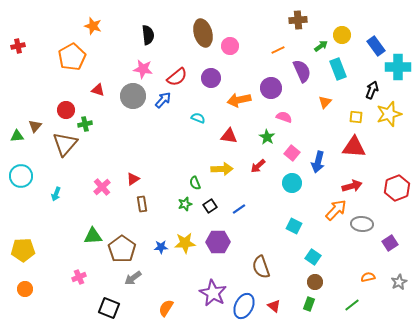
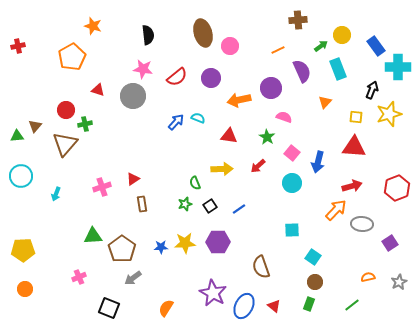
blue arrow at (163, 100): moved 13 px right, 22 px down
pink cross at (102, 187): rotated 24 degrees clockwise
cyan square at (294, 226): moved 2 px left, 4 px down; rotated 28 degrees counterclockwise
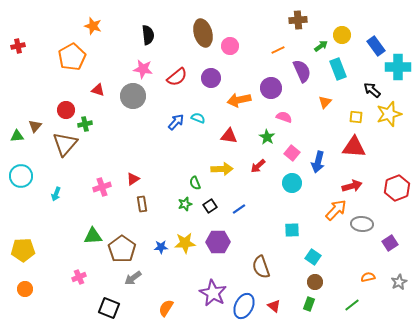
black arrow at (372, 90): rotated 72 degrees counterclockwise
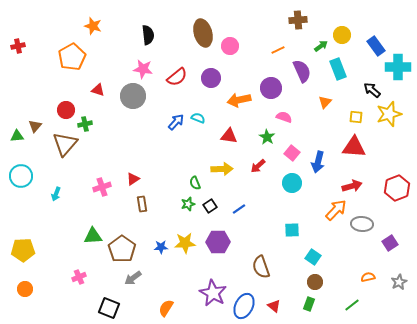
green star at (185, 204): moved 3 px right
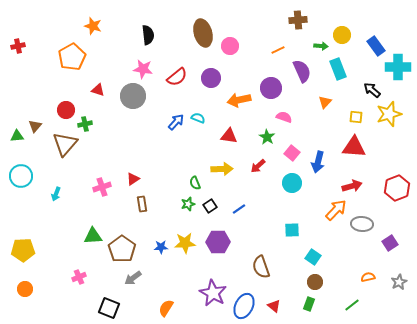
green arrow at (321, 46): rotated 40 degrees clockwise
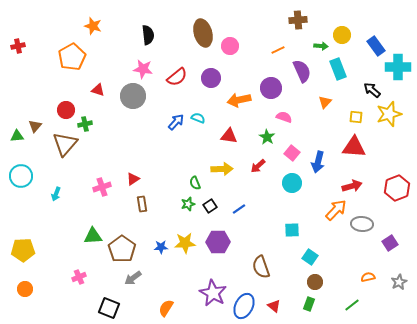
cyan square at (313, 257): moved 3 px left
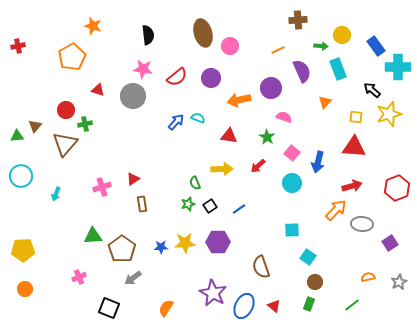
cyan square at (310, 257): moved 2 px left
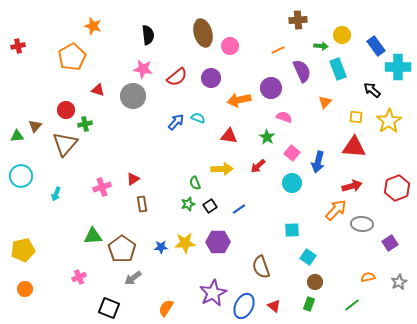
yellow star at (389, 114): moved 7 px down; rotated 15 degrees counterclockwise
yellow pentagon at (23, 250): rotated 10 degrees counterclockwise
purple star at (213, 293): rotated 16 degrees clockwise
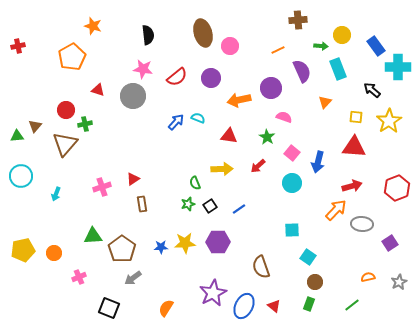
orange circle at (25, 289): moved 29 px right, 36 px up
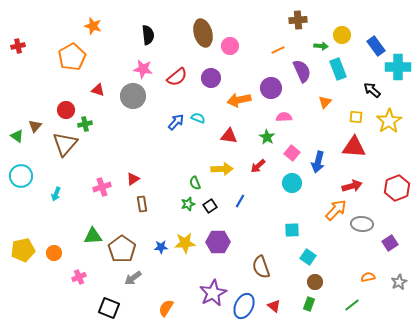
pink semicircle at (284, 117): rotated 21 degrees counterclockwise
green triangle at (17, 136): rotated 40 degrees clockwise
blue line at (239, 209): moved 1 px right, 8 px up; rotated 24 degrees counterclockwise
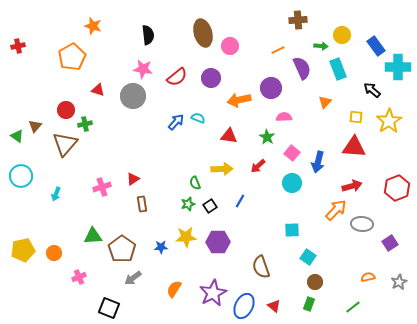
purple semicircle at (302, 71): moved 3 px up
yellow star at (185, 243): moved 1 px right, 6 px up
green line at (352, 305): moved 1 px right, 2 px down
orange semicircle at (166, 308): moved 8 px right, 19 px up
